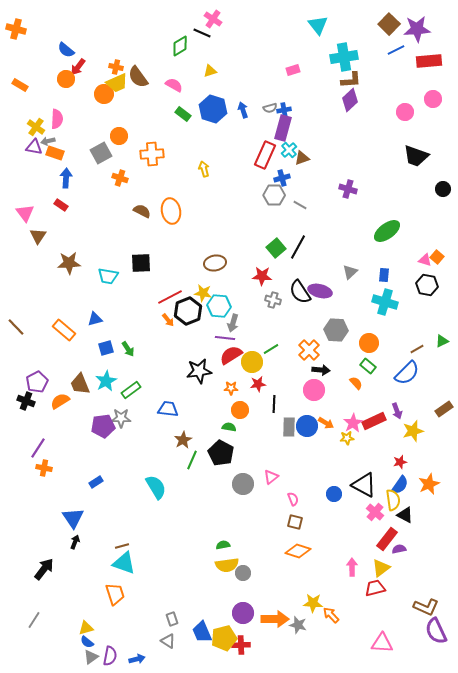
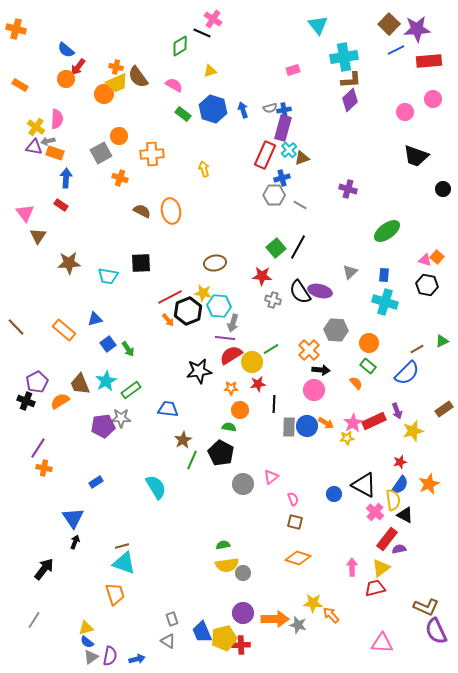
blue square at (106, 348): moved 2 px right, 4 px up; rotated 21 degrees counterclockwise
orange diamond at (298, 551): moved 7 px down
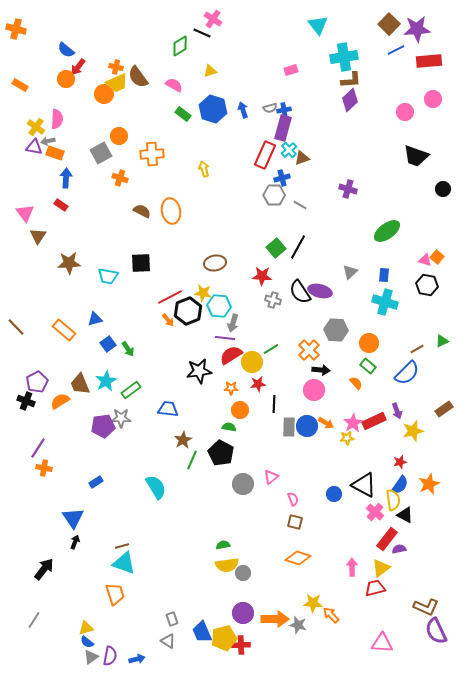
pink rectangle at (293, 70): moved 2 px left
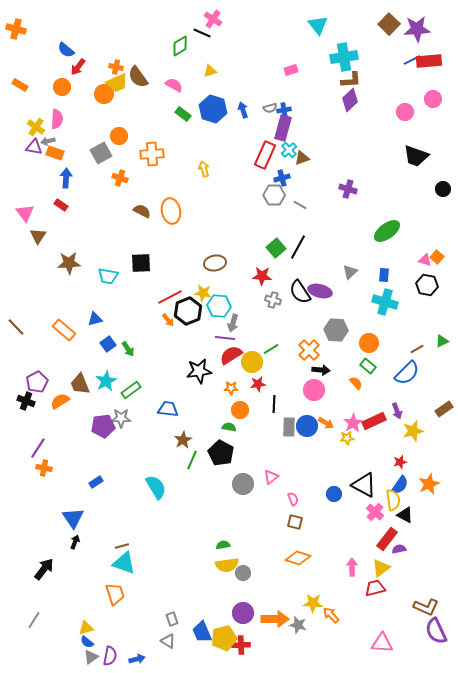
blue line at (396, 50): moved 16 px right, 10 px down
orange circle at (66, 79): moved 4 px left, 8 px down
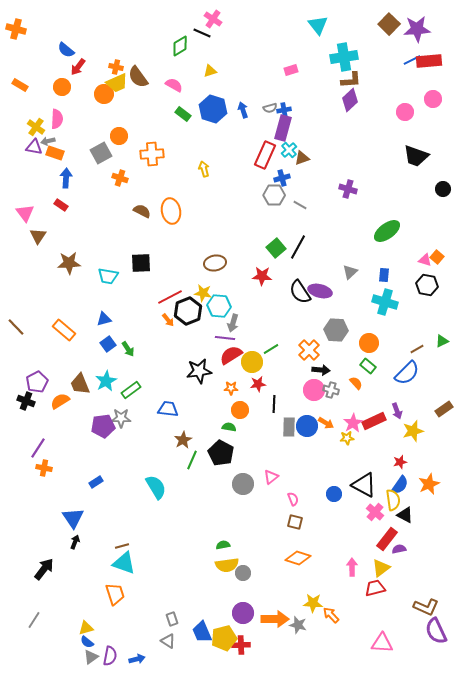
gray cross at (273, 300): moved 58 px right, 90 px down
blue triangle at (95, 319): moved 9 px right
